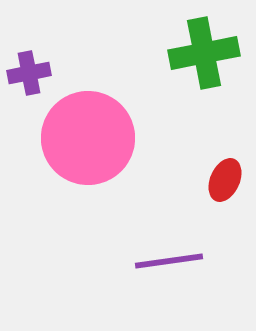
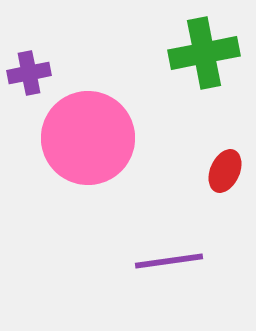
red ellipse: moved 9 px up
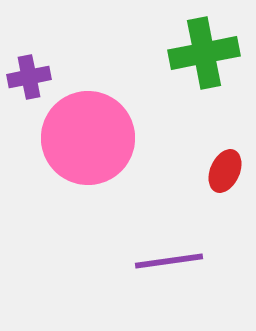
purple cross: moved 4 px down
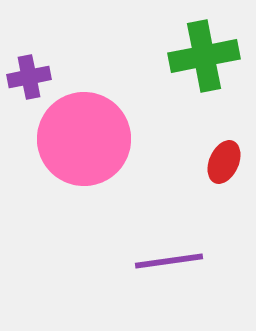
green cross: moved 3 px down
pink circle: moved 4 px left, 1 px down
red ellipse: moved 1 px left, 9 px up
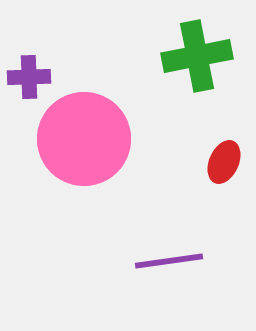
green cross: moved 7 px left
purple cross: rotated 9 degrees clockwise
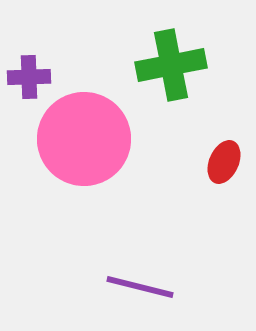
green cross: moved 26 px left, 9 px down
purple line: moved 29 px left, 26 px down; rotated 22 degrees clockwise
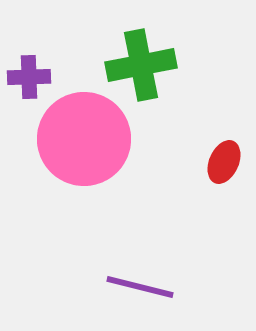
green cross: moved 30 px left
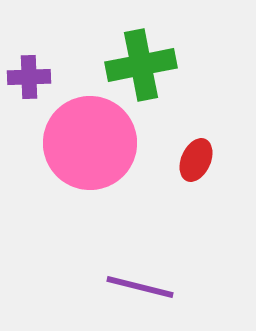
pink circle: moved 6 px right, 4 px down
red ellipse: moved 28 px left, 2 px up
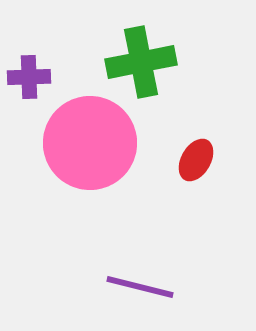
green cross: moved 3 px up
red ellipse: rotated 6 degrees clockwise
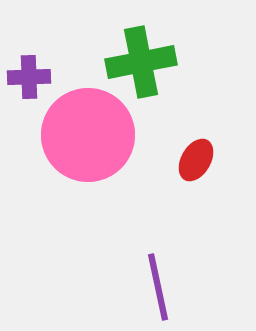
pink circle: moved 2 px left, 8 px up
purple line: moved 18 px right; rotated 64 degrees clockwise
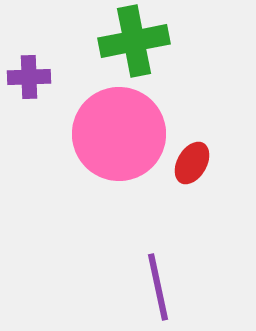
green cross: moved 7 px left, 21 px up
pink circle: moved 31 px right, 1 px up
red ellipse: moved 4 px left, 3 px down
